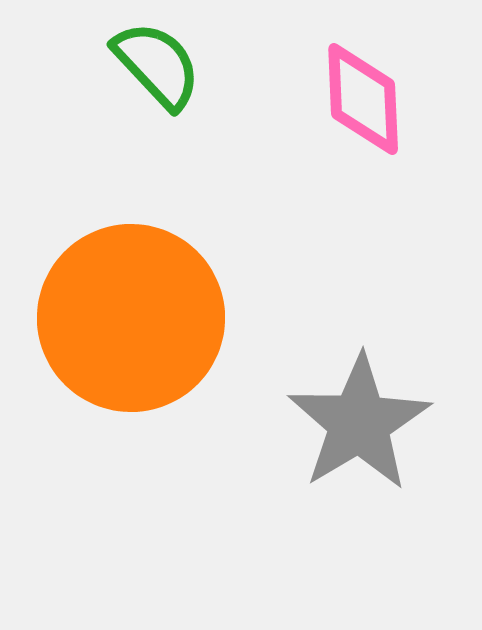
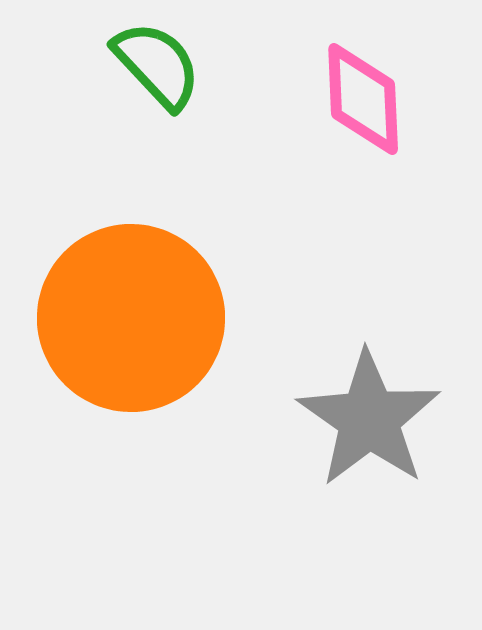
gray star: moved 10 px right, 4 px up; rotated 6 degrees counterclockwise
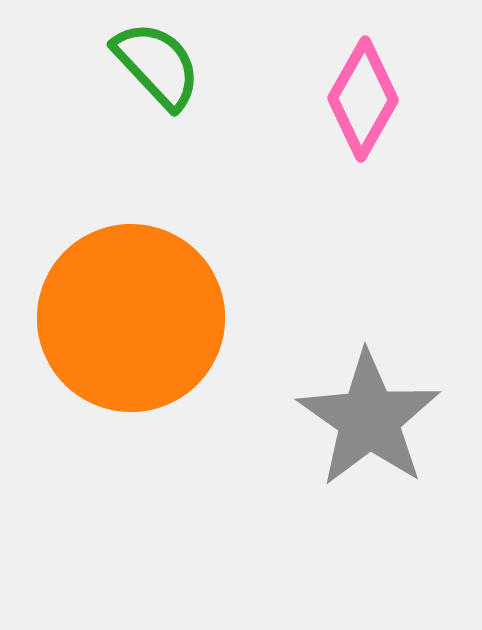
pink diamond: rotated 32 degrees clockwise
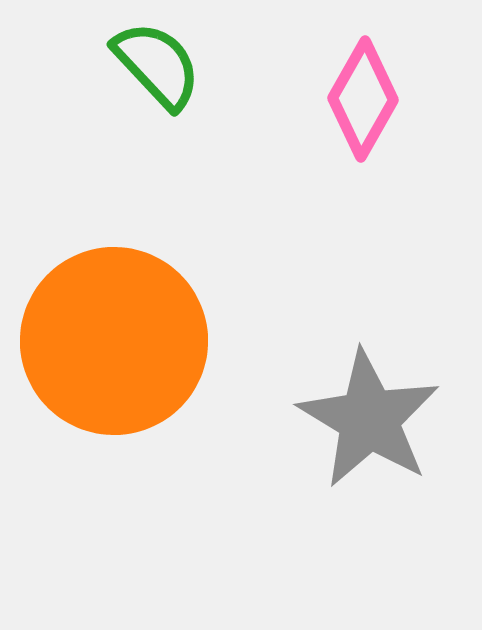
orange circle: moved 17 px left, 23 px down
gray star: rotated 4 degrees counterclockwise
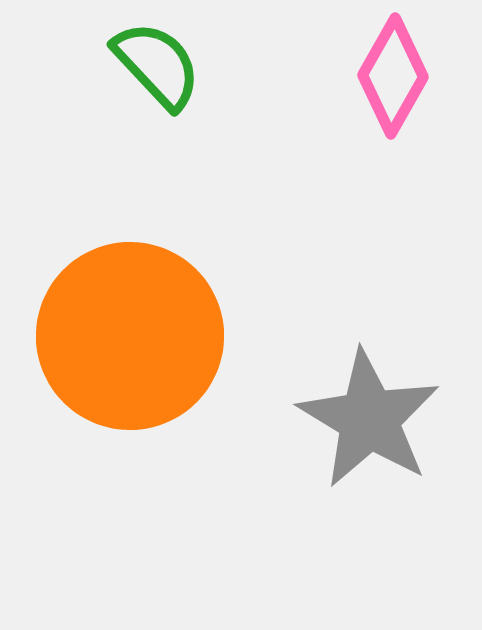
pink diamond: moved 30 px right, 23 px up
orange circle: moved 16 px right, 5 px up
